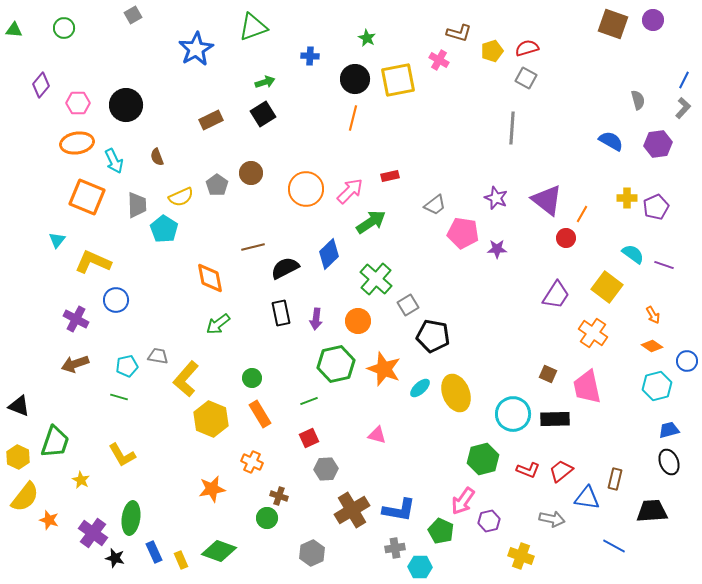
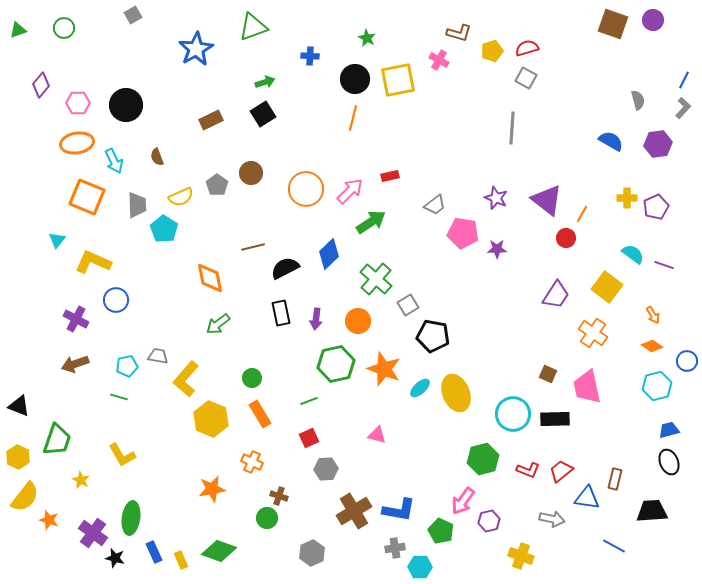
green triangle at (14, 30): moved 4 px right; rotated 24 degrees counterclockwise
green trapezoid at (55, 442): moved 2 px right, 2 px up
brown cross at (352, 510): moved 2 px right, 1 px down
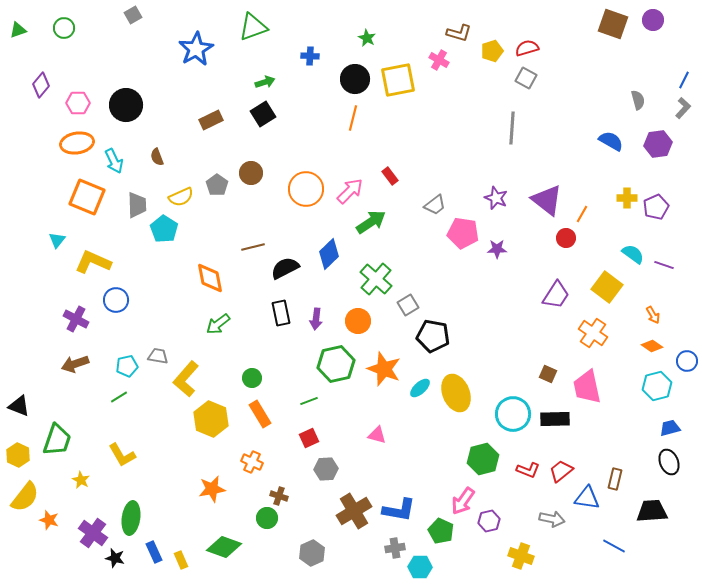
red rectangle at (390, 176): rotated 66 degrees clockwise
green line at (119, 397): rotated 48 degrees counterclockwise
blue trapezoid at (669, 430): moved 1 px right, 2 px up
yellow hexagon at (18, 457): moved 2 px up
green diamond at (219, 551): moved 5 px right, 4 px up
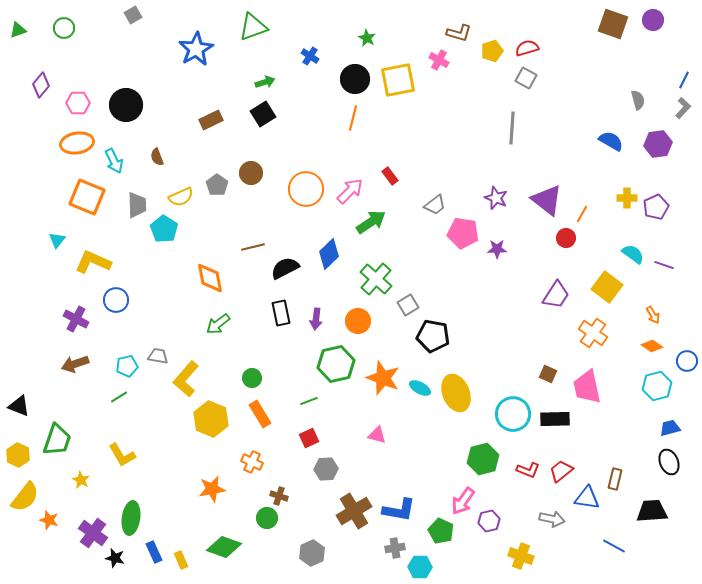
blue cross at (310, 56): rotated 30 degrees clockwise
orange star at (384, 369): moved 1 px left, 9 px down
cyan ellipse at (420, 388): rotated 70 degrees clockwise
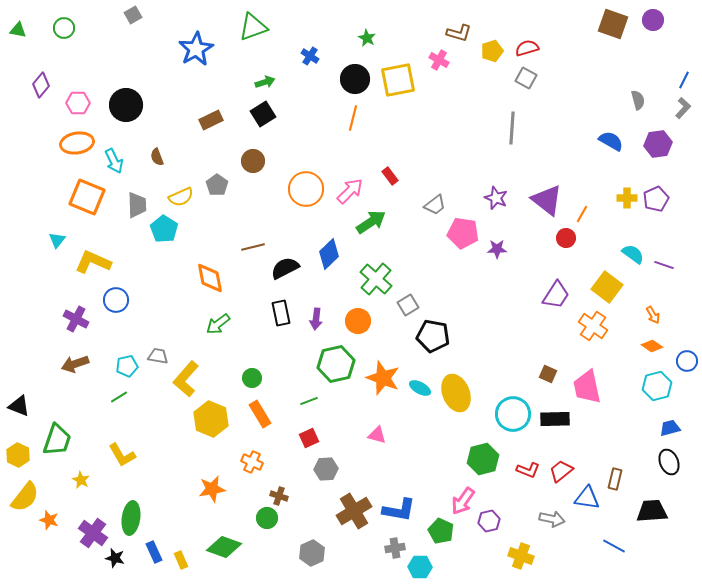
green triangle at (18, 30): rotated 30 degrees clockwise
brown circle at (251, 173): moved 2 px right, 12 px up
purple pentagon at (656, 207): moved 8 px up
orange cross at (593, 333): moved 7 px up
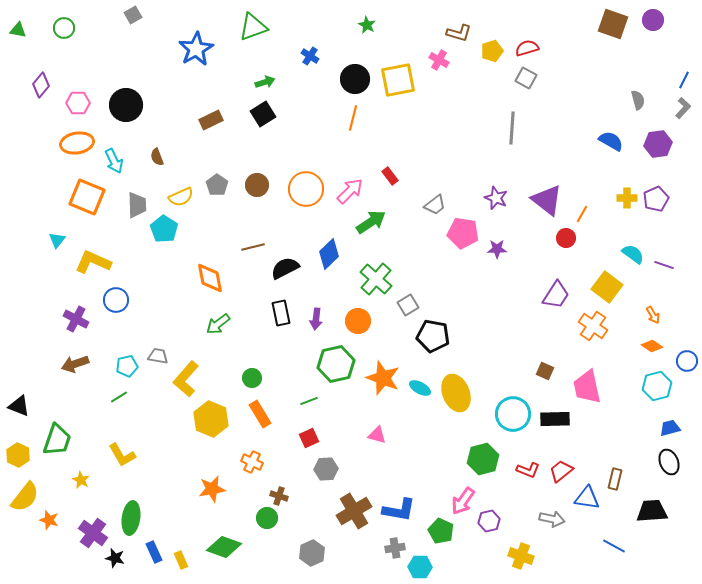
green star at (367, 38): moved 13 px up
brown circle at (253, 161): moved 4 px right, 24 px down
brown square at (548, 374): moved 3 px left, 3 px up
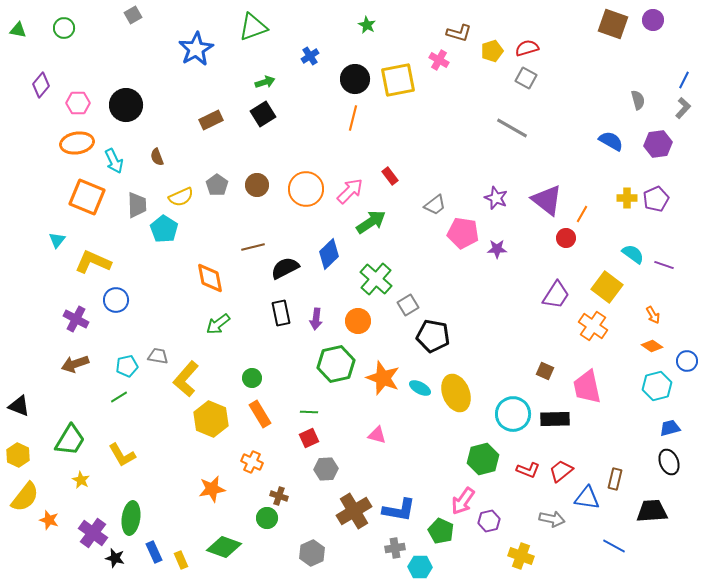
blue cross at (310, 56): rotated 24 degrees clockwise
gray line at (512, 128): rotated 64 degrees counterclockwise
green line at (309, 401): moved 11 px down; rotated 24 degrees clockwise
green trapezoid at (57, 440): moved 13 px right; rotated 12 degrees clockwise
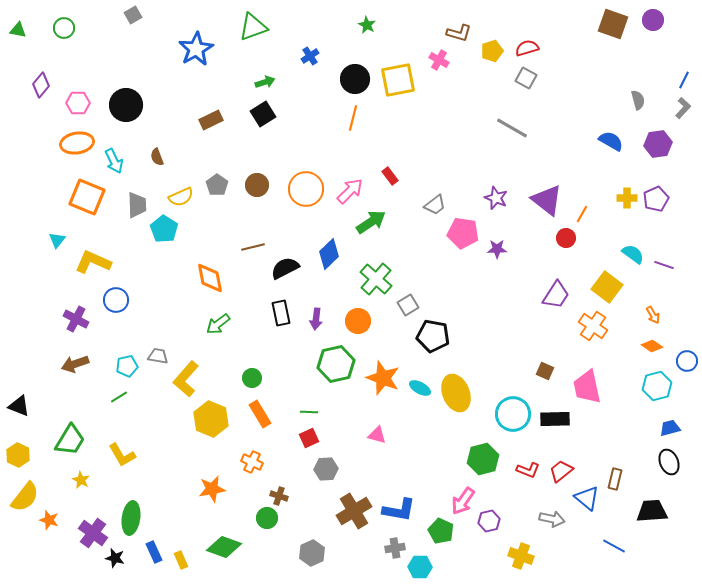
blue triangle at (587, 498): rotated 32 degrees clockwise
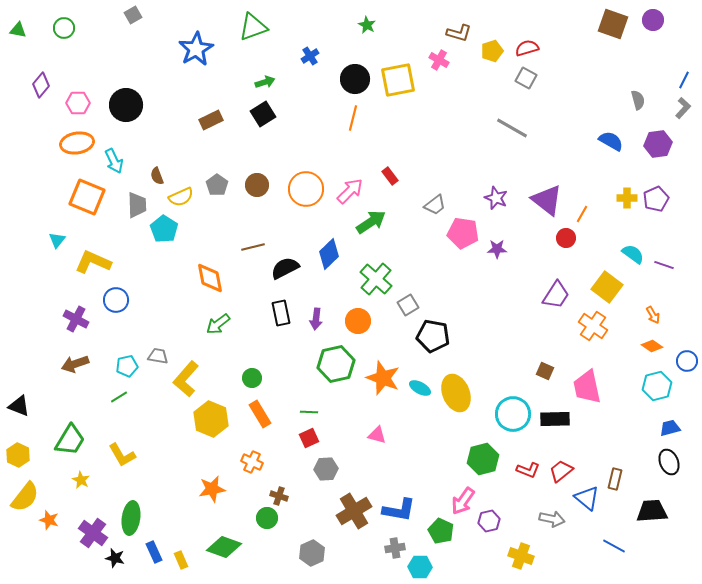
brown semicircle at (157, 157): moved 19 px down
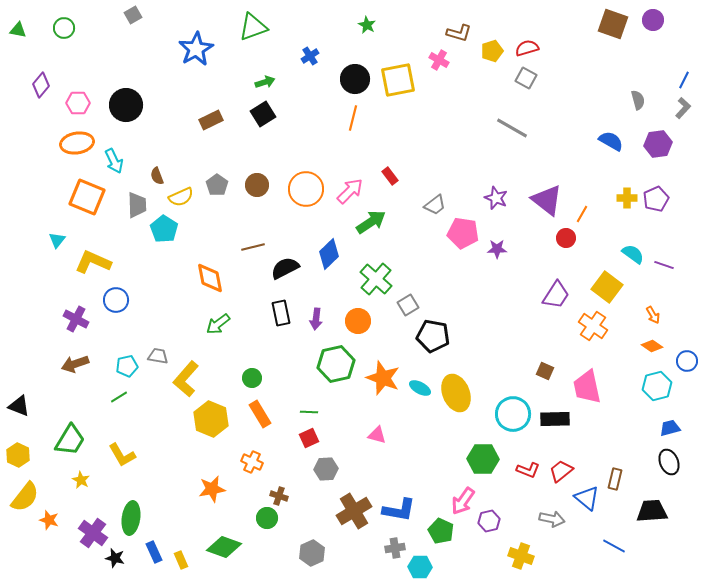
green hexagon at (483, 459): rotated 16 degrees clockwise
